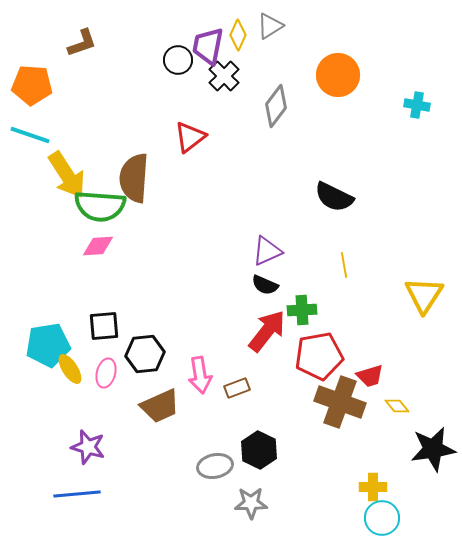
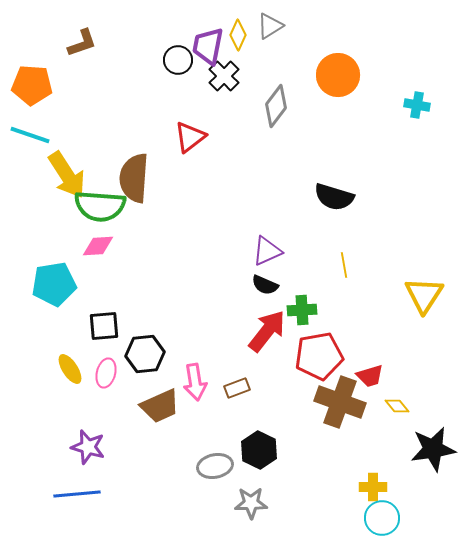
black semicircle at (334, 197): rotated 9 degrees counterclockwise
cyan pentagon at (48, 345): moved 6 px right, 61 px up
pink arrow at (200, 375): moved 5 px left, 7 px down
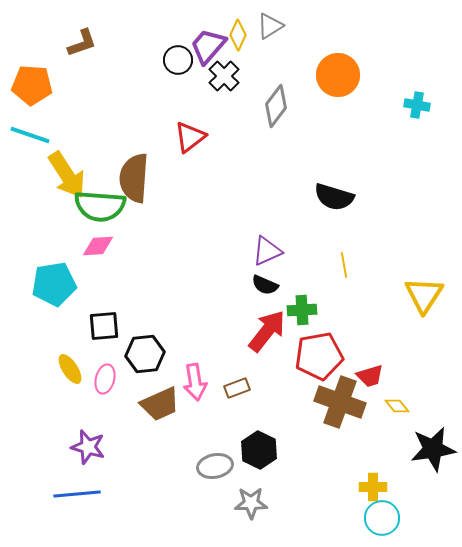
purple trapezoid at (208, 46): rotated 30 degrees clockwise
pink ellipse at (106, 373): moved 1 px left, 6 px down
brown trapezoid at (160, 406): moved 2 px up
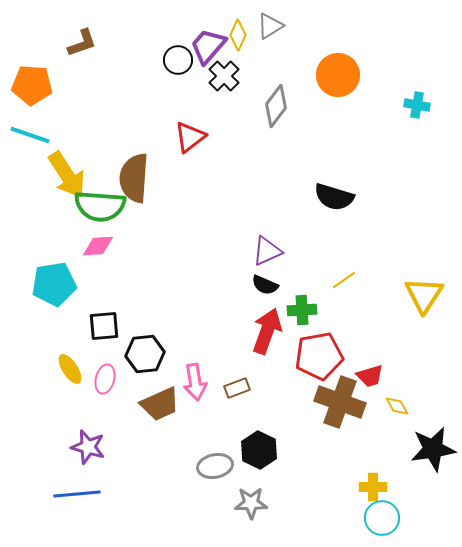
yellow line at (344, 265): moved 15 px down; rotated 65 degrees clockwise
red arrow at (267, 331): rotated 18 degrees counterclockwise
yellow diamond at (397, 406): rotated 10 degrees clockwise
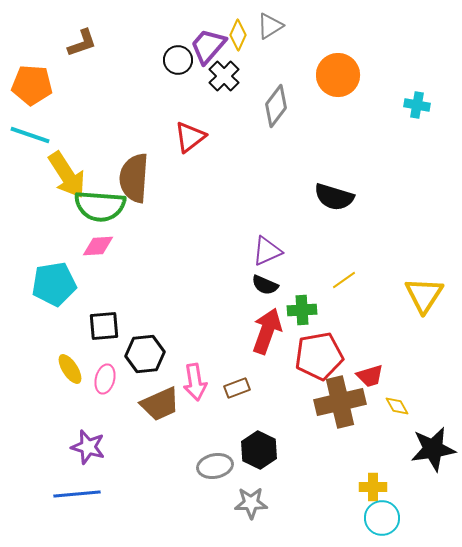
brown cross at (340, 402): rotated 33 degrees counterclockwise
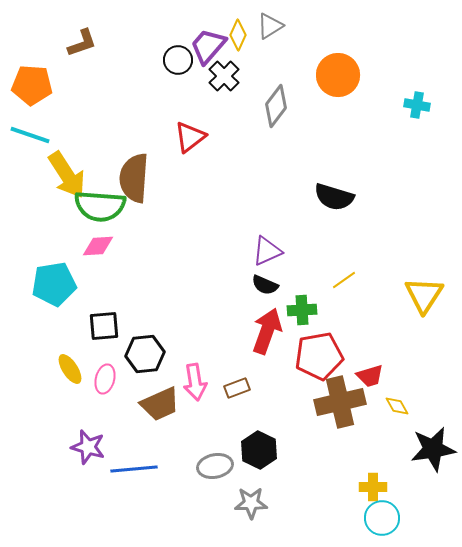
blue line at (77, 494): moved 57 px right, 25 px up
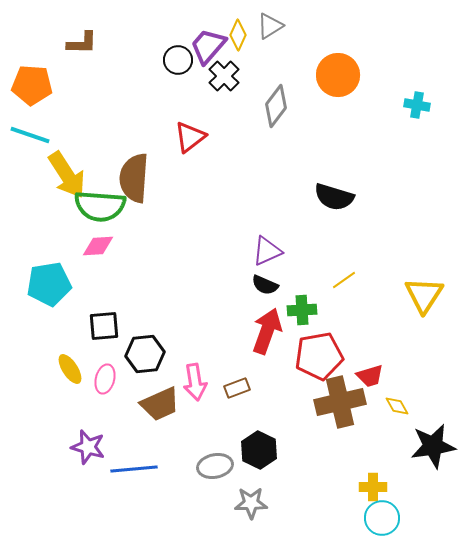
brown L-shape at (82, 43): rotated 20 degrees clockwise
cyan pentagon at (54, 284): moved 5 px left
black star at (433, 449): moved 3 px up
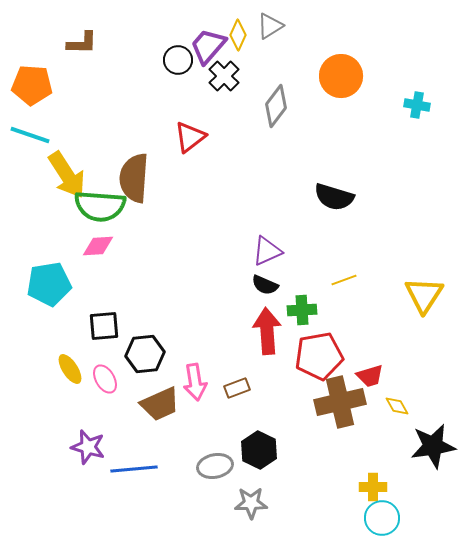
orange circle at (338, 75): moved 3 px right, 1 px down
yellow line at (344, 280): rotated 15 degrees clockwise
red arrow at (267, 331): rotated 24 degrees counterclockwise
pink ellipse at (105, 379): rotated 44 degrees counterclockwise
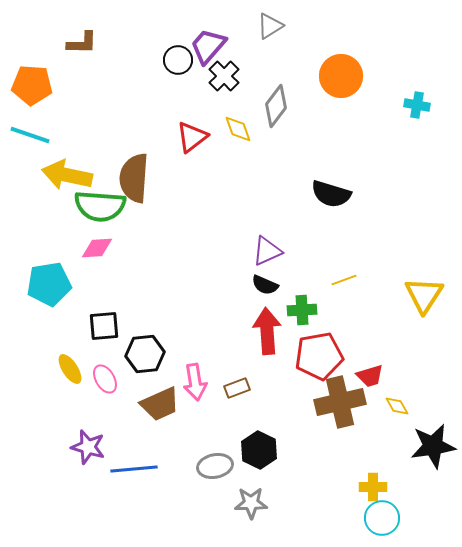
yellow diamond at (238, 35): moved 94 px down; rotated 44 degrees counterclockwise
red triangle at (190, 137): moved 2 px right
yellow arrow at (67, 175): rotated 135 degrees clockwise
black semicircle at (334, 197): moved 3 px left, 3 px up
pink diamond at (98, 246): moved 1 px left, 2 px down
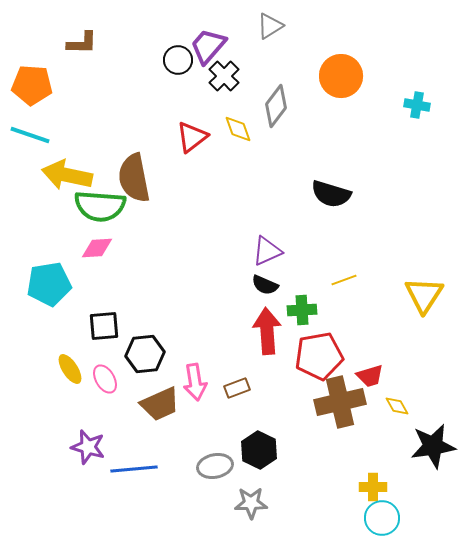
brown semicircle at (134, 178): rotated 15 degrees counterclockwise
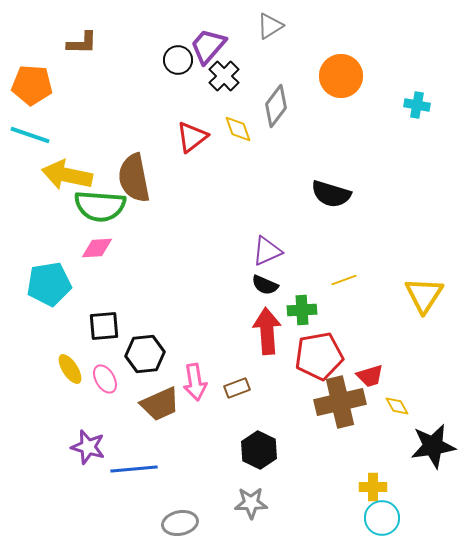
gray ellipse at (215, 466): moved 35 px left, 57 px down
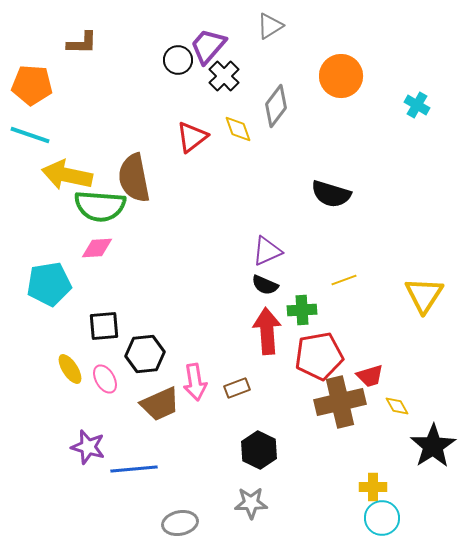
cyan cross at (417, 105): rotated 20 degrees clockwise
black star at (433, 446): rotated 24 degrees counterclockwise
